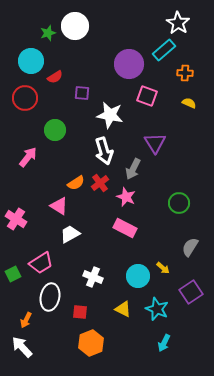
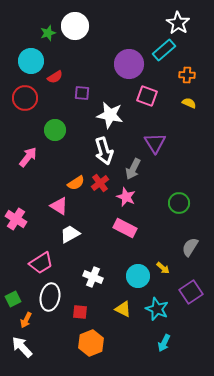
orange cross at (185, 73): moved 2 px right, 2 px down
green square at (13, 274): moved 25 px down
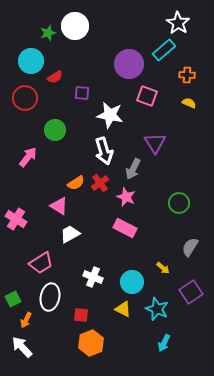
cyan circle at (138, 276): moved 6 px left, 6 px down
red square at (80, 312): moved 1 px right, 3 px down
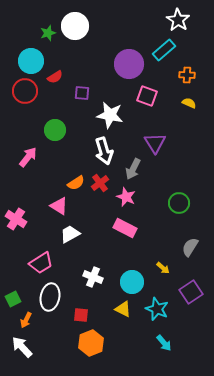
white star at (178, 23): moved 3 px up
red circle at (25, 98): moved 7 px up
cyan arrow at (164, 343): rotated 66 degrees counterclockwise
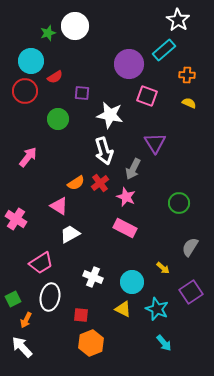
green circle at (55, 130): moved 3 px right, 11 px up
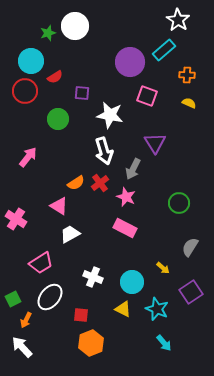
purple circle at (129, 64): moved 1 px right, 2 px up
white ellipse at (50, 297): rotated 28 degrees clockwise
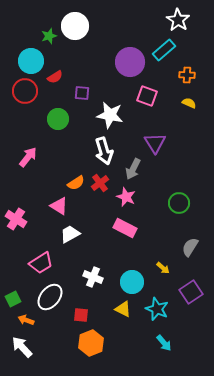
green star at (48, 33): moved 1 px right, 3 px down
orange arrow at (26, 320): rotated 84 degrees clockwise
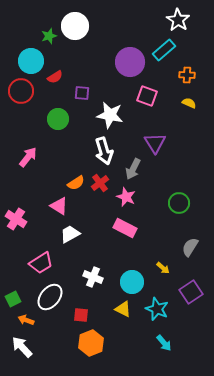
red circle at (25, 91): moved 4 px left
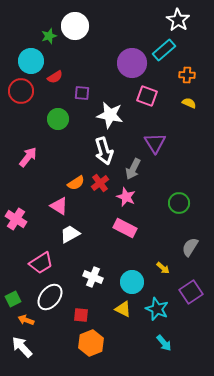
purple circle at (130, 62): moved 2 px right, 1 px down
